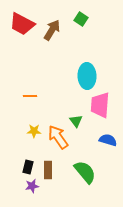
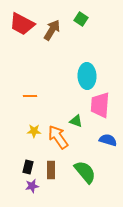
green triangle: rotated 32 degrees counterclockwise
brown rectangle: moved 3 px right
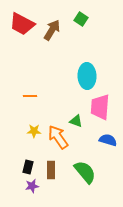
pink trapezoid: moved 2 px down
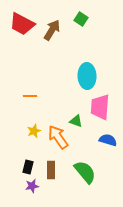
yellow star: rotated 24 degrees counterclockwise
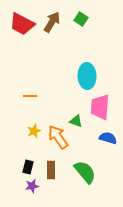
brown arrow: moved 8 px up
blue semicircle: moved 2 px up
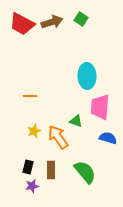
brown arrow: rotated 40 degrees clockwise
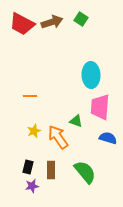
cyan ellipse: moved 4 px right, 1 px up
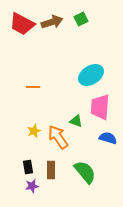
green square: rotated 32 degrees clockwise
cyan ellipse: rotated 60 degrees clockwise
orange line: moved 3 px right, 9 px up
black rectangle: rotated 24 degrees counterclockwise
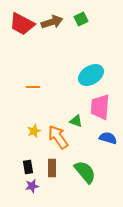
brown rectangle: moved 1 px right, 2 px up
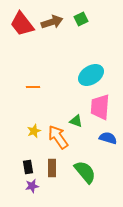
red trapezoid: rotated 24 degrees clockwise
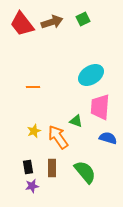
green square: moved 2 px right
